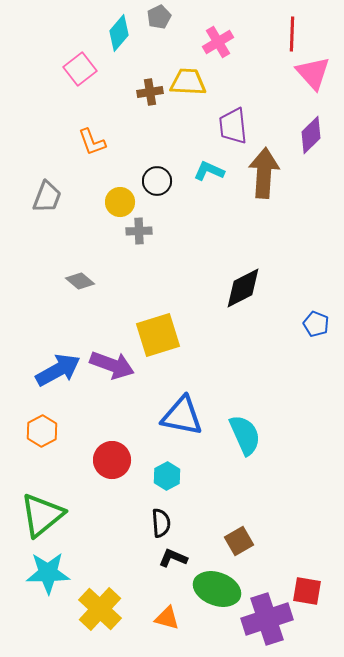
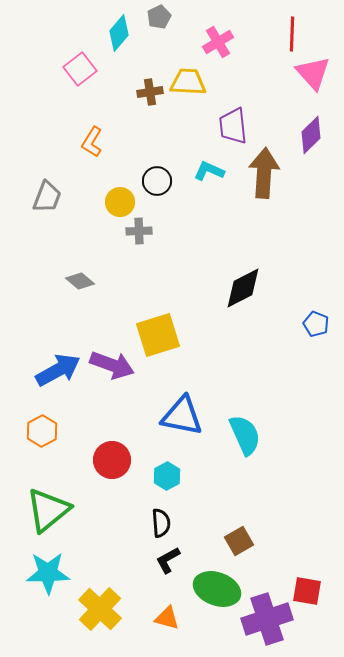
orange L-shape: rotated 52 degrees clockwise
green triangle: moved 6 px right, 5 px up
black L-shape: moved 5 px left, 2 px down; rotated 52 degrees counterclockwise
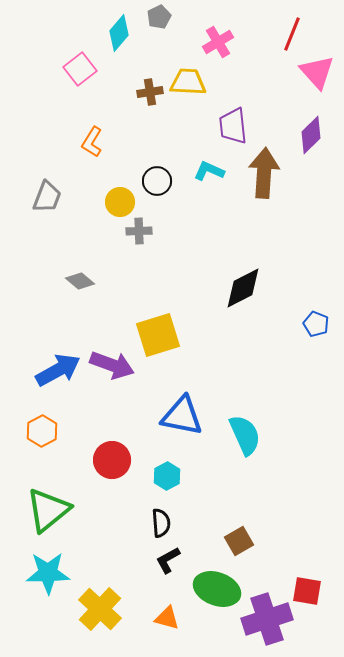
red line: rotated 20 degrees clockwise
pink triangle: moved 4 px right, 1 px up
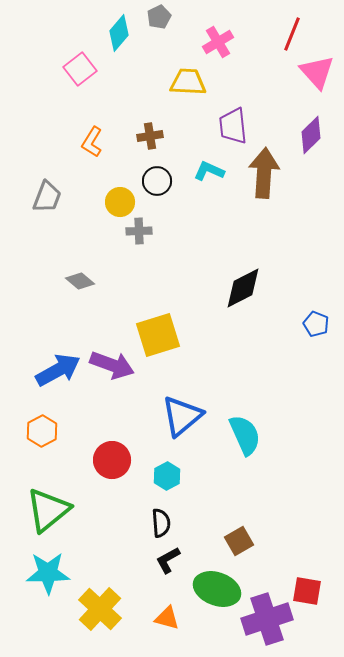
brown cross: moved 44 px down
blue triangle: rotated 51 degrees counterclockwise
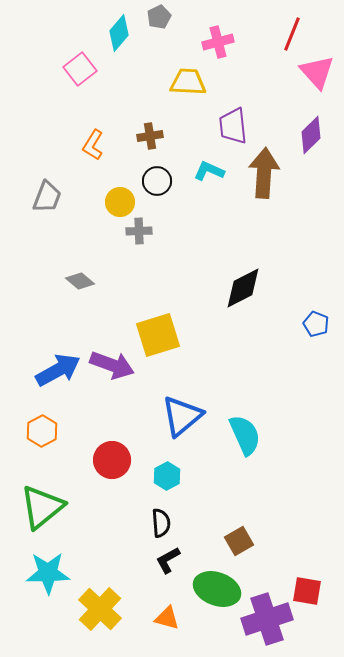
pink cross: rotated 16 degrees clockwise
orange L-shape: moved 1 px right, 3 px down
green triangle: moved 6 px left, 3 px up
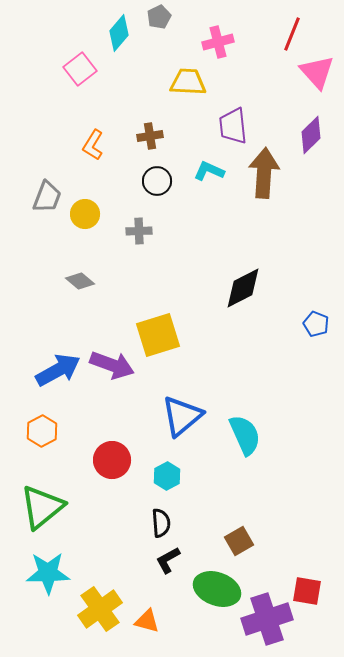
yellow circle: moved 35 px left, 12 px down
yellow cross: rotated 12 degrees clockwise
orange triangle: moved 20 px left, 3 px down
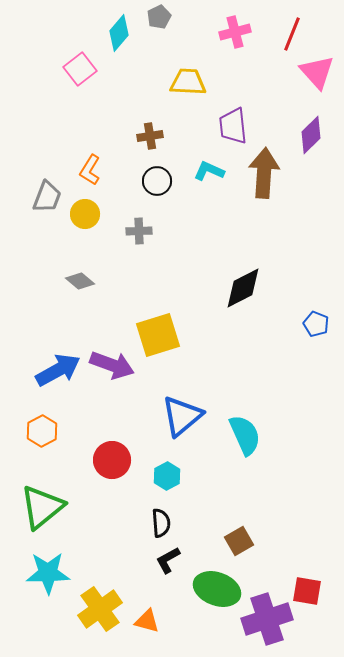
pink cross: moved 17 px right, 10 px up
orange L-shape: moved 3 px left, 25 px down
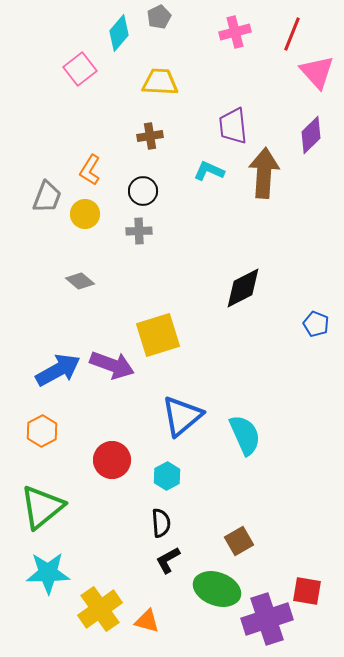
yellow trapezoid: moved 28 px left
black circle: moved 14 px left, 10 px down
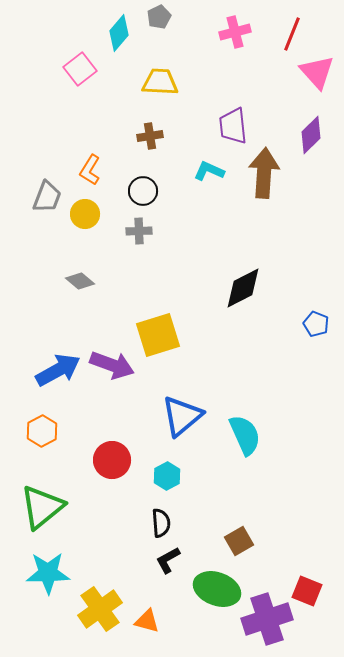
red square: rotated 12 degrees clockwise
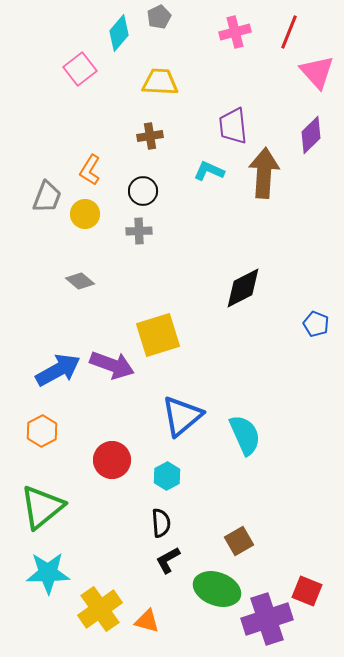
red line: moved 3 px left, 2 px up
